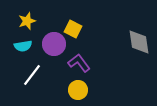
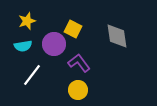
gray diamond: moved 22 px left, 6 px up
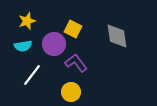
purple L-shape: moved 3 px left
yellow circle: moved 7 px left, 2 px down
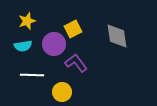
yellow square: rotated 36 degrees clockwise
white line: rotated 55 degrees clockwise
yellow circle: moved 9 px left
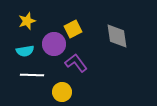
cyan semicircle: moved 2 px right, 5 px down
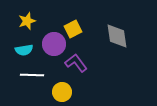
cyan semicircle: moved 1 px left, 1 px up
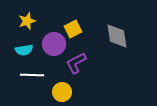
purple L-shape: rotated 80 degrees counterclockwise
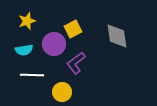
purple L-shape: rotated 10 degrees counterclockwise
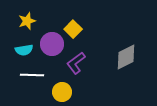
yellow square: rotated 18 degrees counterclockwise
gray diamond: moved 9 px right, 21 px down; rotated 72 degrees clockwise
purple circle: moved 2 px left
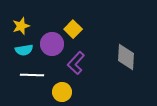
yellow star: moved 6 px left, 5 px down
gray diamond: rotated 60 degrees counterclockwise
purple L-shape: rotated 10 degrees counterclockwise
